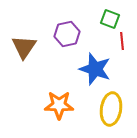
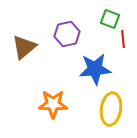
red line: moved 1 px right, 2 px up
brown triangle: rotated 16 degrees clockwise
blue star: rotated 24 degrees counterclockwise
orange star: moved 6 px left, 1 px up
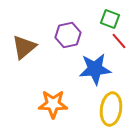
purple hexagon: moved 1 px right, 1 px down
red line: moved 4 px left, 2 px down; rotated 36 degrees counterclockwise
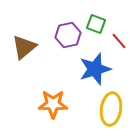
green square: moved 14 px left, 5 px down
blue star: rotated 12 degrees counterclockwise
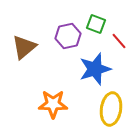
purple hexagon: moved 1 px down
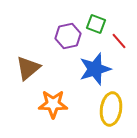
brown triangle: moved 4 px right, 21 px down
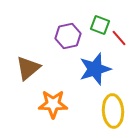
green square: moved 4 px right, 1 px down
red line: moved 3 px up
yellow ellipse: moved 2 px right, 2 px down; rotated 12 degrees counterclockwise
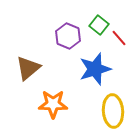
green square: moved 1 px left; rotated 18 degrees clockwise
purple hexagon: rotated 25 degrees counterclockwise
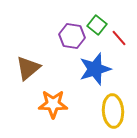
green square: moved 2 px left
purple hexagon: moved 4 px right; rotated 15 degrees counterclockwise
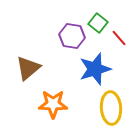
green square: moved 1 px right, 2 px up
yellow ellipse: moved 2 px left, 3 px up
